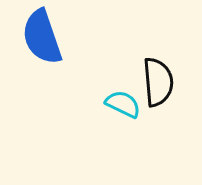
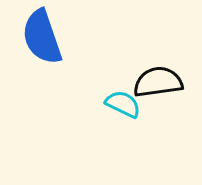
black semicircle: rotated 93 degrees counterclockwise
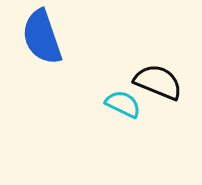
black semicircle: rotated 30 degrees clockwise
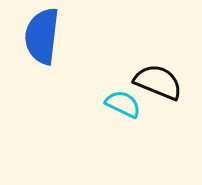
blue semicircle: moved 1 px up; rotated 26 degrees clockwise
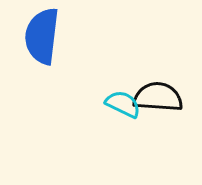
black semicircle: moved 15 px down; rotated 18 degrees counterclockwise
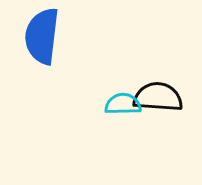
cyan semicircle: rotated 27 degrees counterclockwise
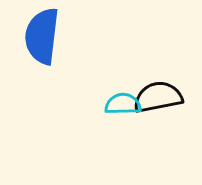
black semicircle: rotated 15 degrees counterclockwise
